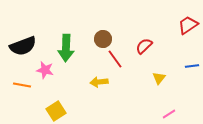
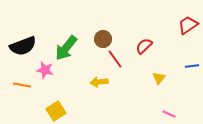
green arrow: rotated 36 degrees clockwise
pink line: rotated 56 degrees clockwise
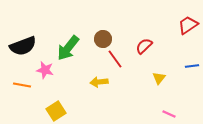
green arrow: moved 2 px right
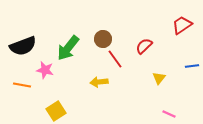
red trapezoid: moved 6 px left
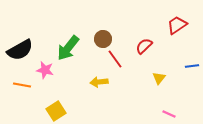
red trapezoid: moved 5 px left
black semicircle: moved 3 px left, 4 px down; rotated 8 degrees counterclockwise
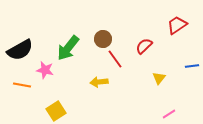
pink line: rotated 56 degrees counterclockwise
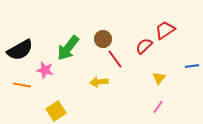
red trapezoid: moved 12 px left, 5 px down
pink line: moved 11 px left, 7 px up; rotated 24 degrees counterclockwise
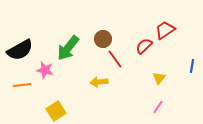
blue line: rotated 72 degrees counterclockwise
orange line: rotated 18 degrees counterclockwise
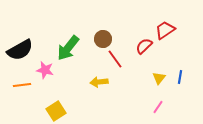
blue line: moved 12 px left, 11 px down
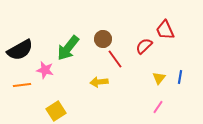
red trapezoid: rotated 80 degrees counterclockwise
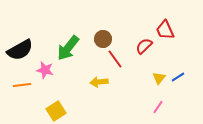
blue line: moved 2 px left; rotated 48 degrees clockwise
